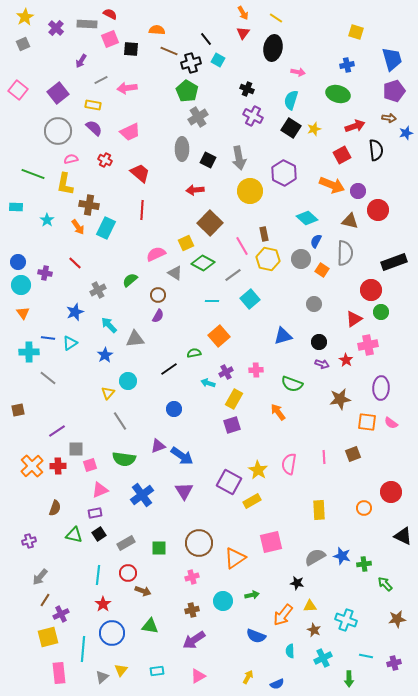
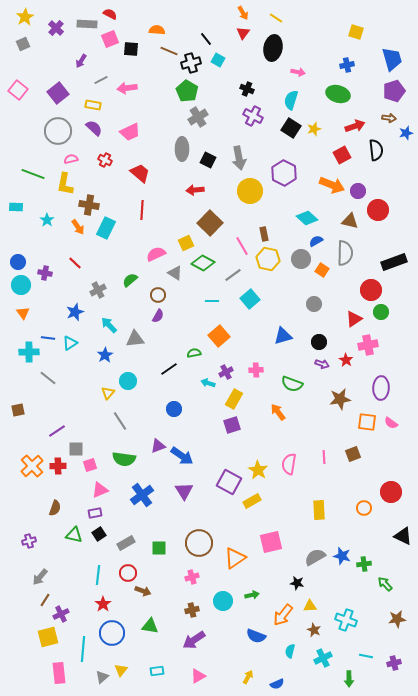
blue semicircle at (316, 241): rotated 32 degrees clockwise
cyan semicircle at (290, 651): rotated 16 degrees clockwise
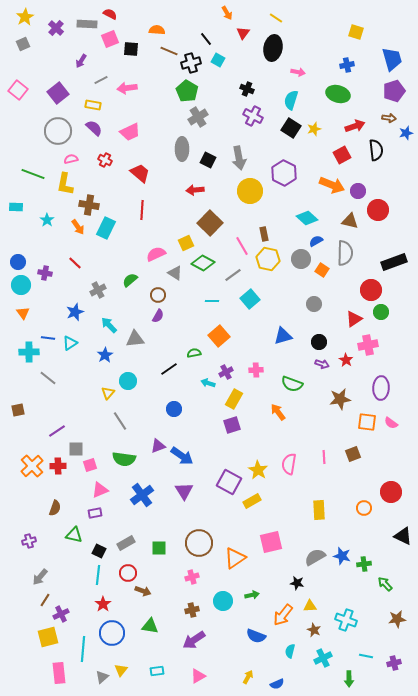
orange arrow at (243, 13): moved 16 px left
black square at (99, 534): moved 17 px down; rotated 32 degrees counterclockwise
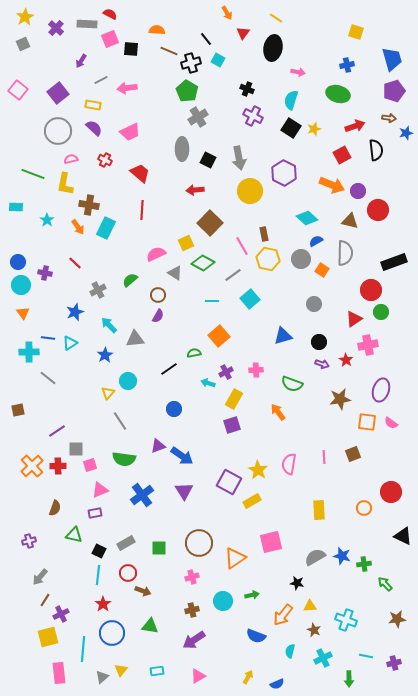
purple ellipse at (381, 388): moved 2 px down; rotated 15 degrees clockwise
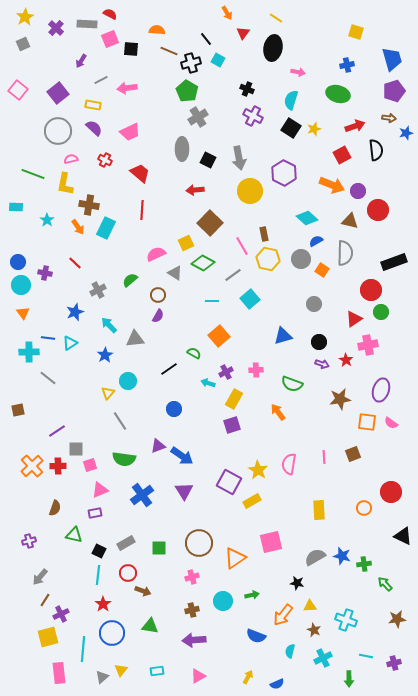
green semicircle at (194, 353): rotated 40 degrees clockwise
purple arrow at (194, 640): rotated 30 degrees clockwise
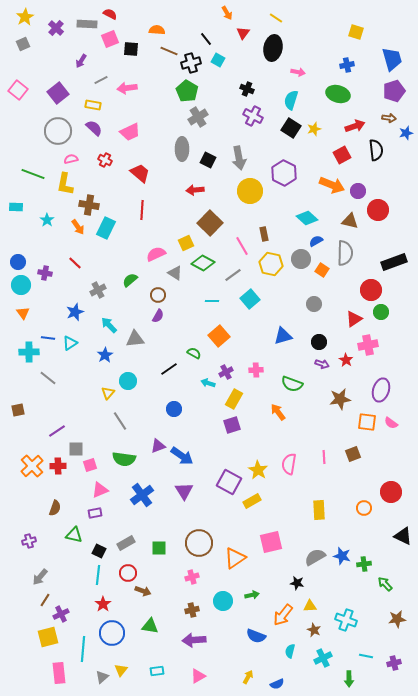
yellow hexagon at (268, 259): moved 3 px right, 5 px down
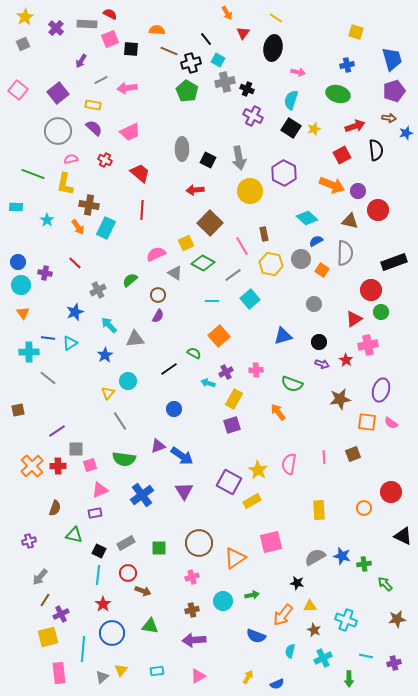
gray cross at (198, 117): moved 27 px right, 35 px up; rotated 18 degrees clockwise
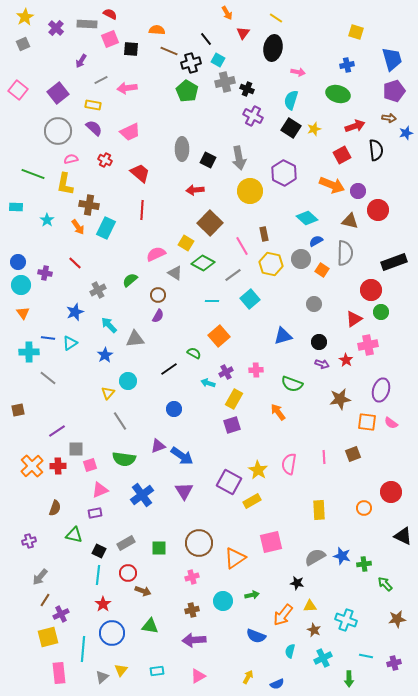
yellow square at (186, 243): rotated 35 degrees counterclockwise
